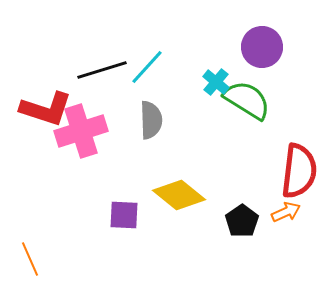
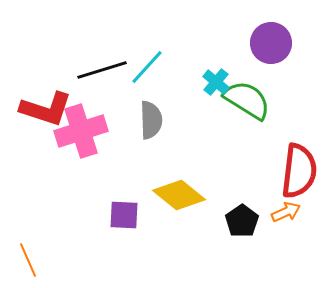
purple circle: moved 9 px right, 4 px up
orange line: moved 2 px left, 1 px down
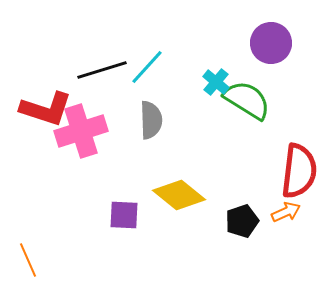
black pentagon: rotated 16 degrees clockwise
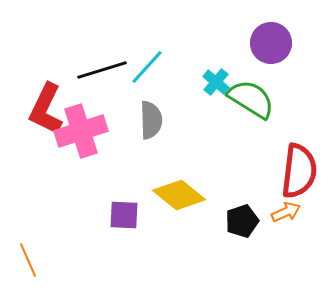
green semicircle: moved 4 px right, 1 px up
red L-shape: rotated 98 degrees clockwise
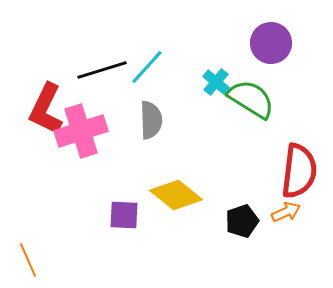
yellow diamond: moved 3 px left
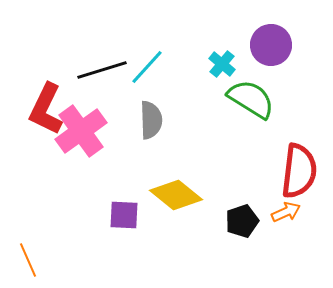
purple circle: moved 2 px down
cyan cross: moved 6 px right, 18 px up
pink cross: rotated 18 degrees counterclockwise
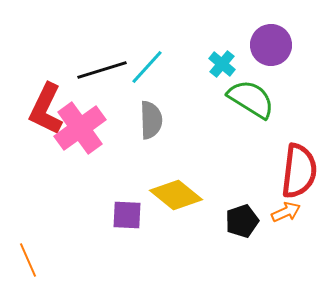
pink cross: moved 1 px left, 3 px up
purple square: moved 3 px right
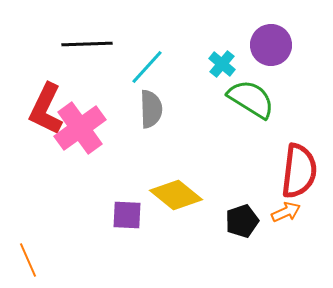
black line: moved 15 px left, 26 px up; rotated 15 degrees clockwise
gray semicircle: moved 11 px up
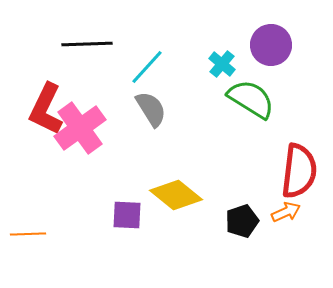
gray semicircle: rotated 30 degrees counterclockwise
orange line: moved 26 px up; rotated 68 degrees counterclockwise
